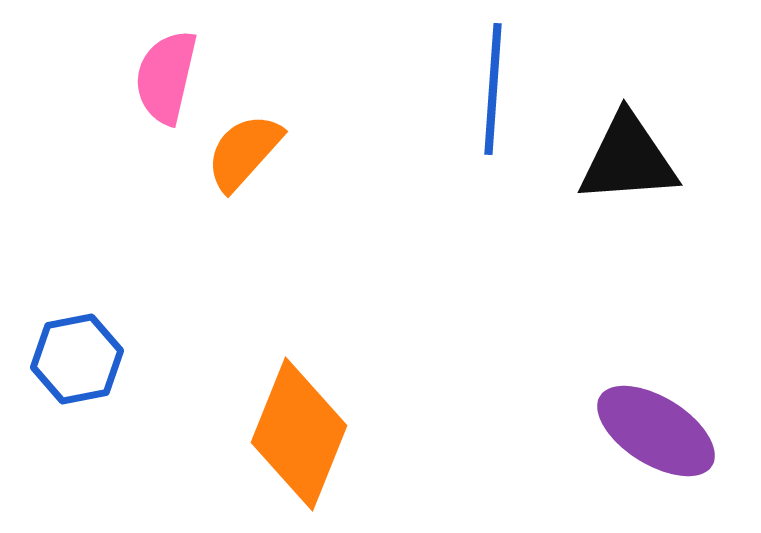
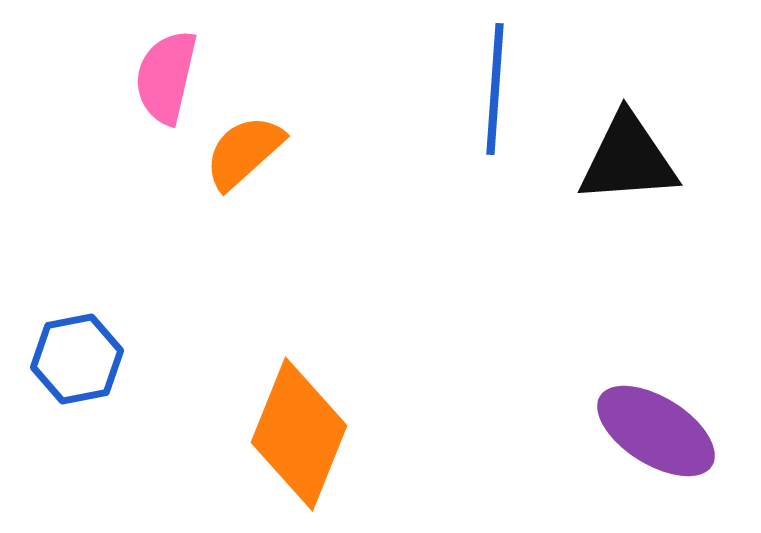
blue line: moved 2 px right
orange semicircle: rotated 6 degrees clockwise
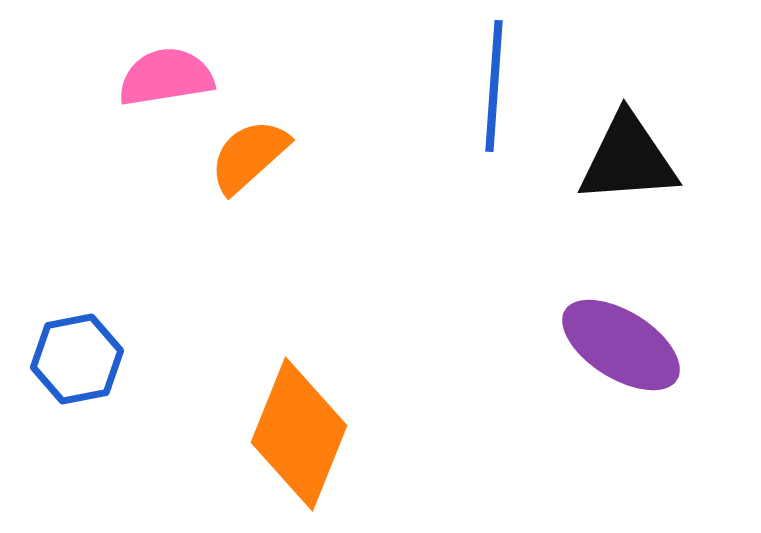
pink semicircle: rotated 68 degrees clockwise
blue line: moved 1 px left, 3 px up
orange semicircle: moved 5 px right, 4 px down
purple ellipse: moved 35 px left, 86 px up
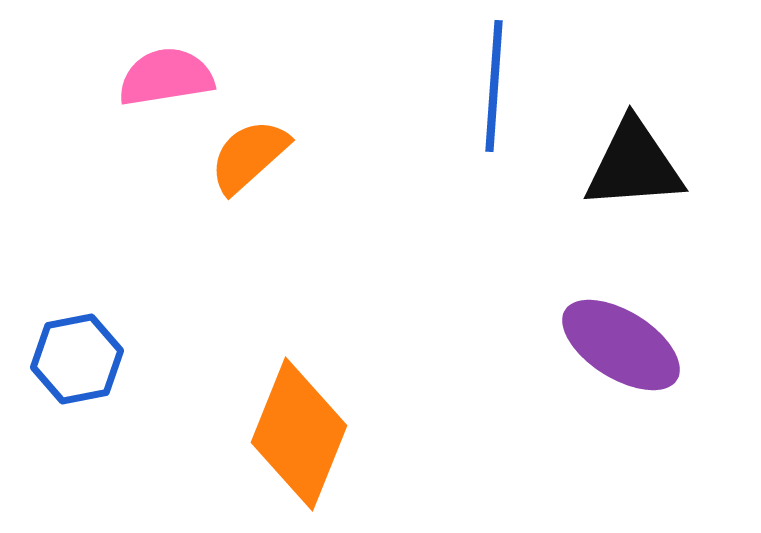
black triangle: moved 6 px right, 6 px down
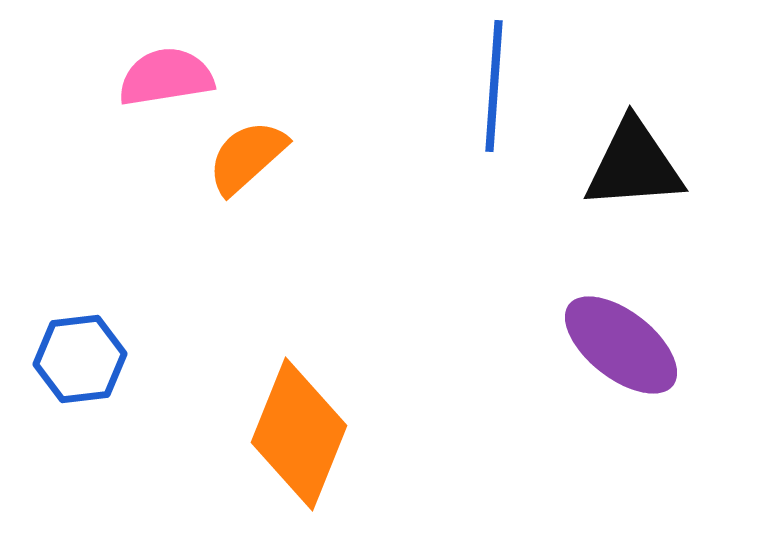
orange semicircle: moved 2 px left, 1 px down
purple ellipse: rotated 6 degrees clockwise
blue hexagon: moved 3 px right; rotated 4 degrees clockwise
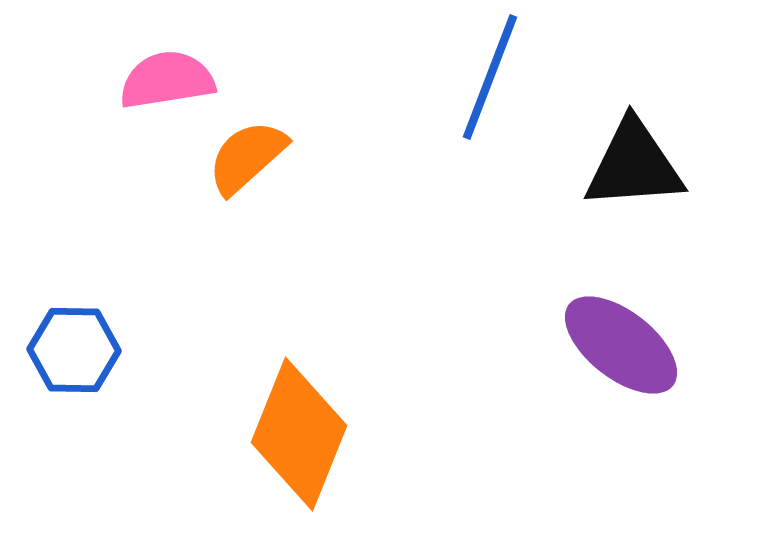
pink semicircle: moved 1 px right, 3 px down
blue line: moved 4 px left, 9 px up; rotated 17 degrees clockwise
blue hexagon: moved 6 px left, 9 px up; rotated 8 degrees clockwise
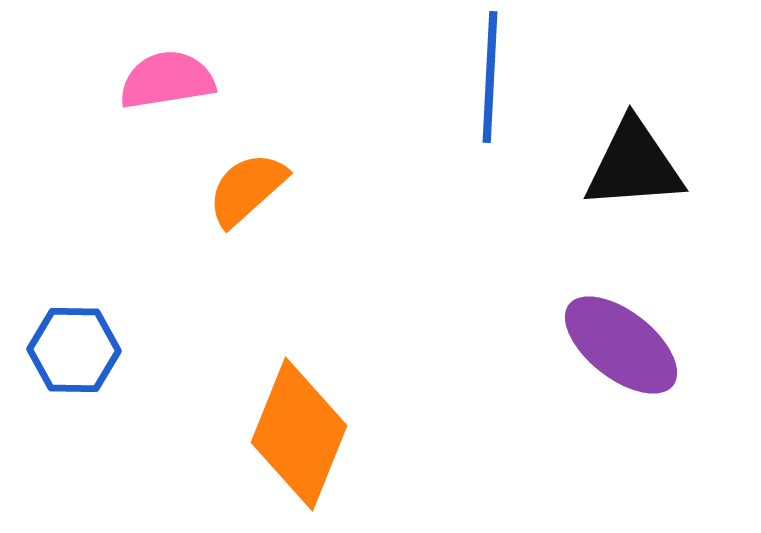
blue line: rotated 18 degrees counterclockwise
orange semicircle: moved 32 px down
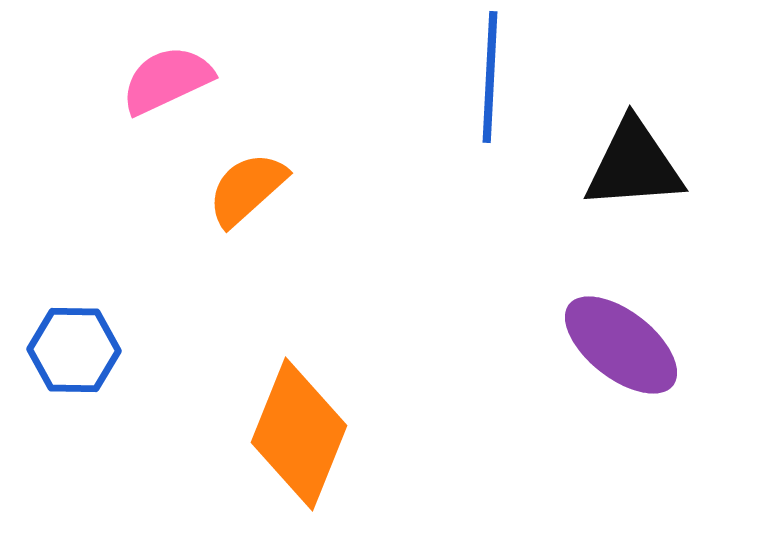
pink semicircle: rotated 16 degrees counterclockwise
